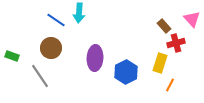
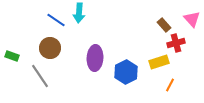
brown rectangle: moved 1 px up
brown circle: moved 1 px left
yellow rectangle: moved 1 px left, 1 px up; rotated 54 degrees clockwise
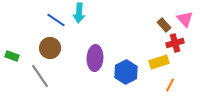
pink triangle: moved 7 px left
red cross: moved 1 px left
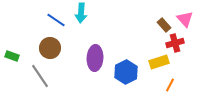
cyan arrow: moved 2 px right
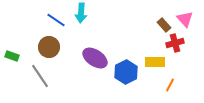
brown circle: moved 1 px left, 1 px up
purple ellipse: rotated 60 degrees counterclockwise
yellow rectangle: moved 4 px left; rotated 18 degrees clockwise
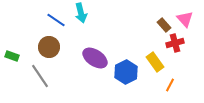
cyan arrow: rotated 18 degrees counterclockwise
yellow rectangle: rotated 54 degrees clockwise
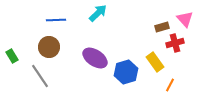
cyan arrow: moved 17 px right; rotated 120 degrees counterclockwise
blue line: rotated 36 degrees counterclockwise
brown rectangle: moved 2 px left, 2 px down; rotated 64 degrees counterclockwise
green rectangle: rotated 40 degrees clockwise
blue hexagon: rotated 10 degrees clockwise
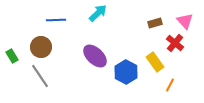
pink triangle: moved 2 px down
brown rectangle: moved 7 px left, 4 px up
red cross: rotated 36 degrees counterclockwise
brown circle: moved 8 px left
purple ellipse: moved 2 px up; rotated 10 degrees clockwise
blue hexagon: rotated 15 degrees counterclockwise
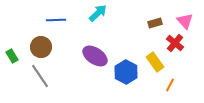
purple ellipse: rotated 10 degrees counterclockwise
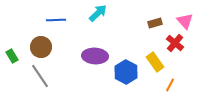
purple ellipse: rotated 30 degrees counterclockwise
